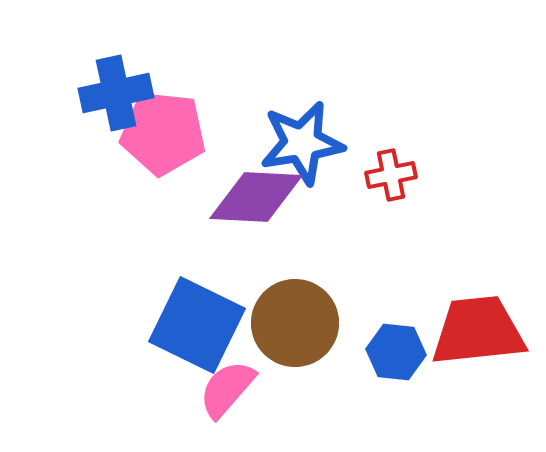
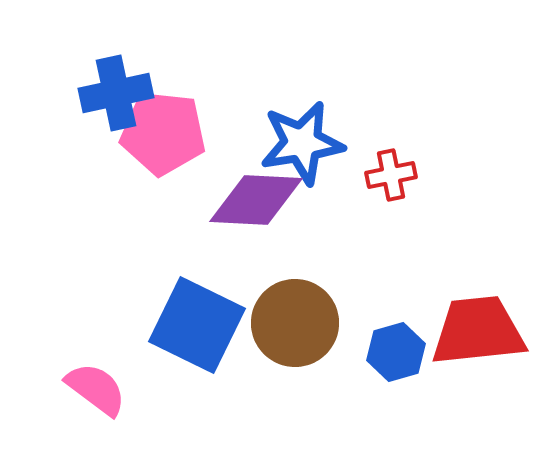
purple diamond: moved 3 px down
blue hexagon: rotated 22 degrees counterclockwise
pink semicircle: moved 131 px left; rotated 86 degrees clockwise
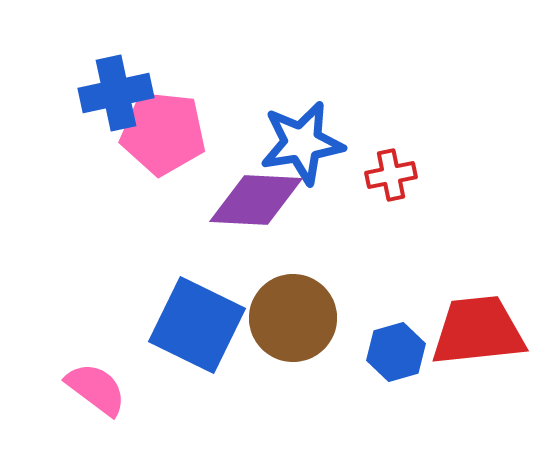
brown circle: moved 2 px left, 5 px up
